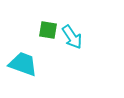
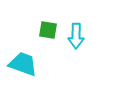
cyan arrow: moved 4 px right, 1 px up; rotated 35 degrees clockwise
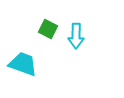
green square: moved 1 px up; rotated 18 degrees clockwise
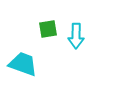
green square: rotated 36 degrees counterclockwise
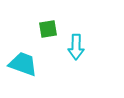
cyan arrow: moved 11 px down
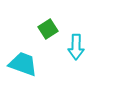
green square: rotated 24 degrees counterclockwise
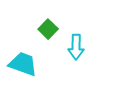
green square: rotated 12 degrees counterclockwise
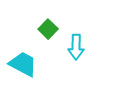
cyan trapezoid: rotated 8 degrees clockwise
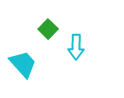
cyan trapezoid: rotated 20 degrees clockwise
